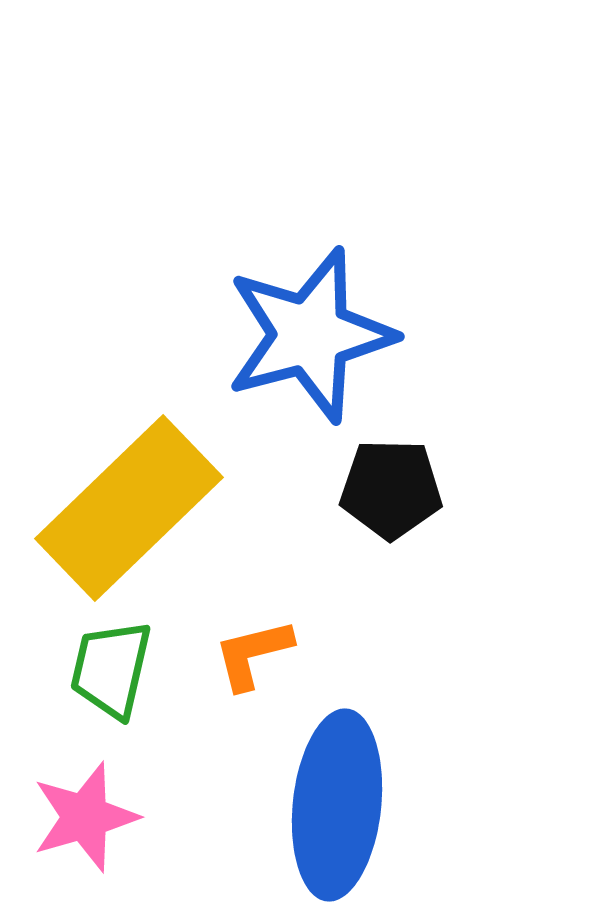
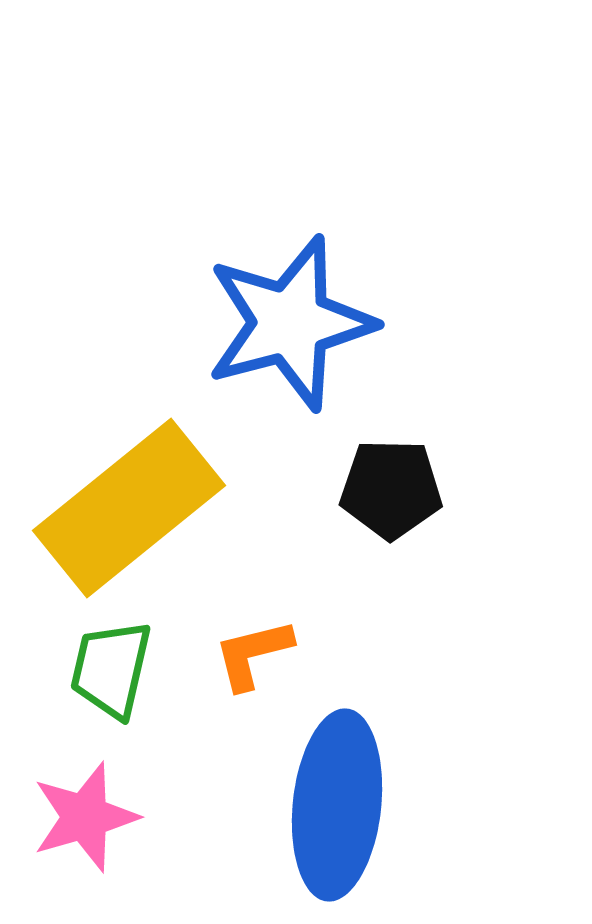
blue star: moved 20 px left, 12 px up
yellow rectangle: rotated 5 degrees clockwise
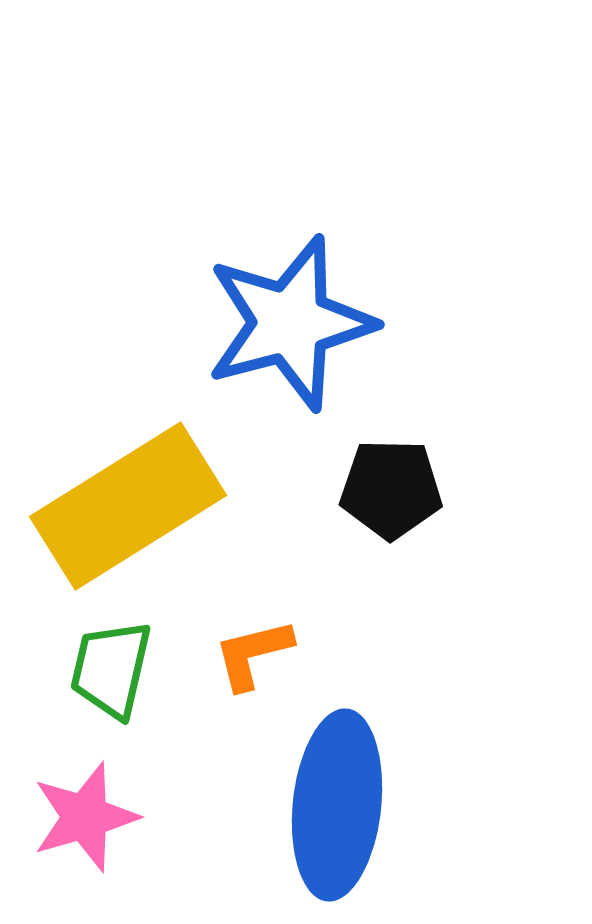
yellow rectangle: moved 1 px left, 2 px up; rotated 7 degrees clockwise
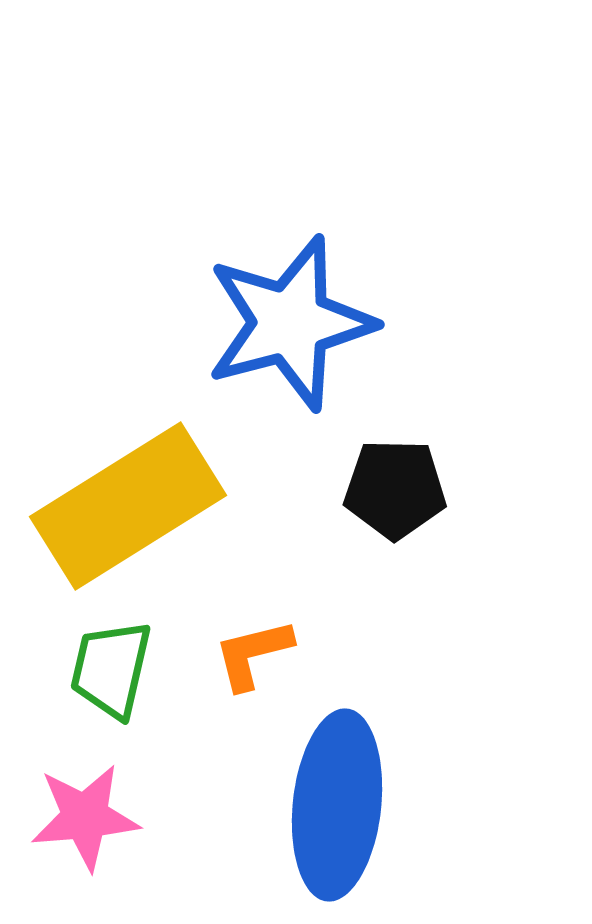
black pentagon: moved 4 px right
pink star: rotated 11 degrees clockwise
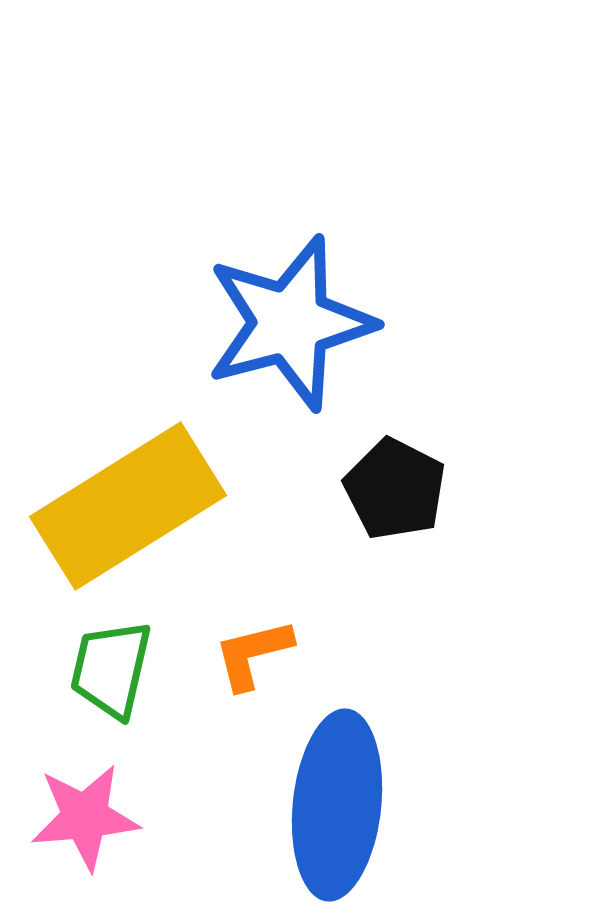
black pentagon: rotated 26 degrees clockwise
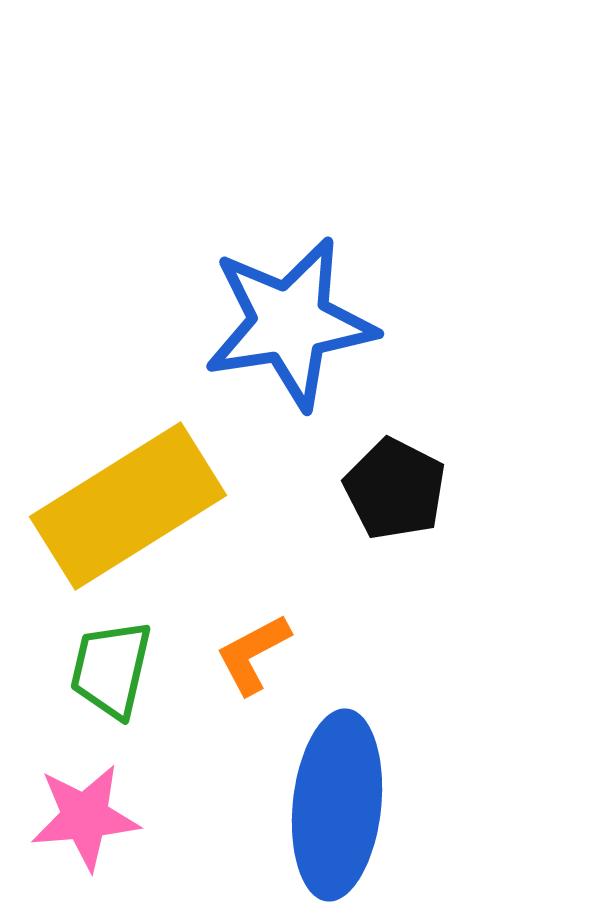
blue star: rotated 6 degrees clockwise
orange L-shape: rotated 14 degrees counterclockwise
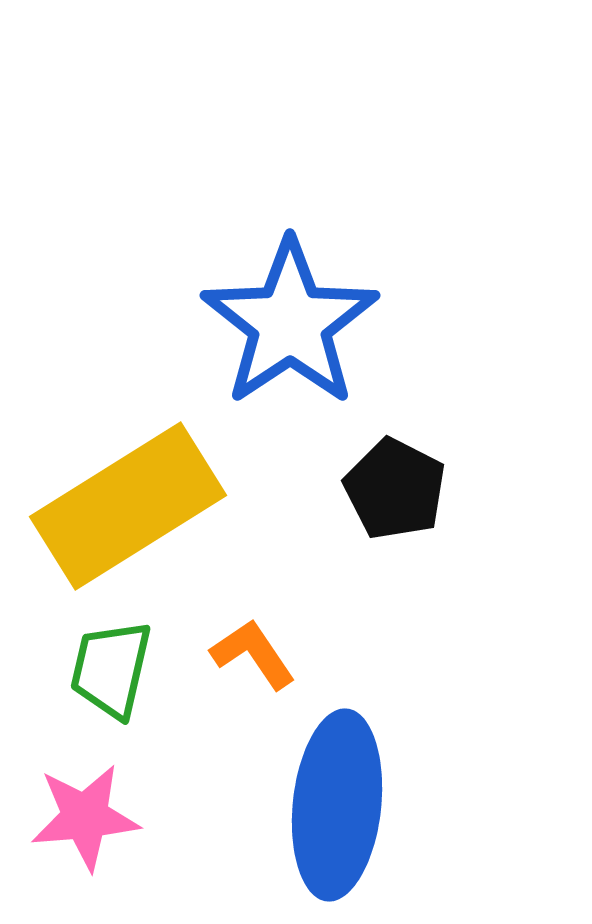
blue star: rotated 25 degrees counterclockwise
orange L-shape: rotated 84 degrees clockwise
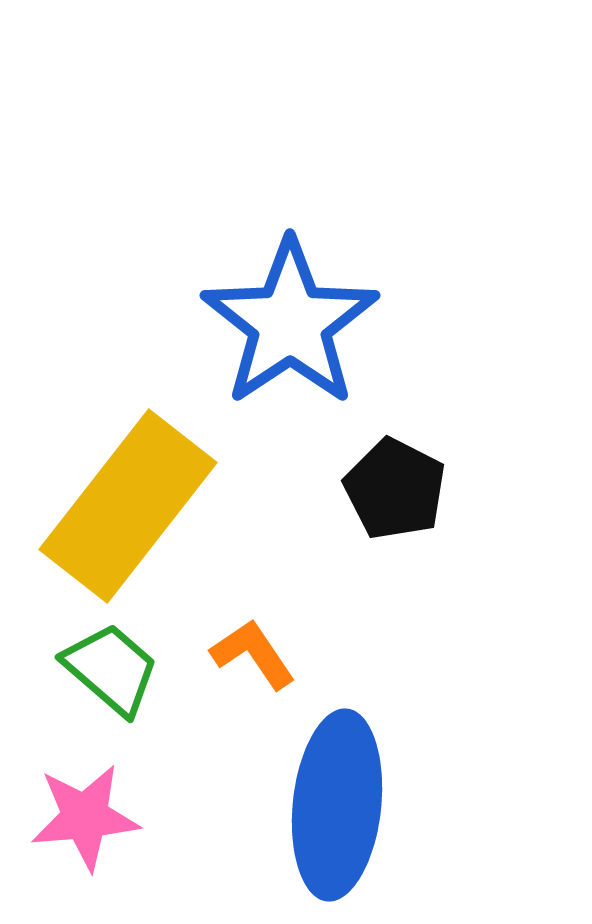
yellow rectangle: rotated 20 degrees counterclockwise
green trapezoid: rotated 118 degrees clockwise
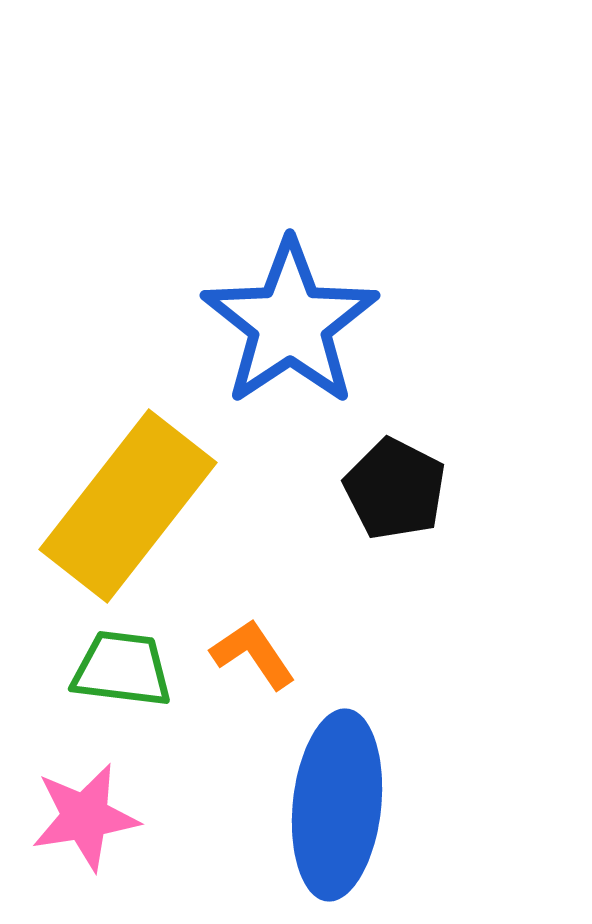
green trapezoid: moved 11 px right; rotated 34 degrees counterclockwise
pink star: rotated 4 degrees counterclockwise
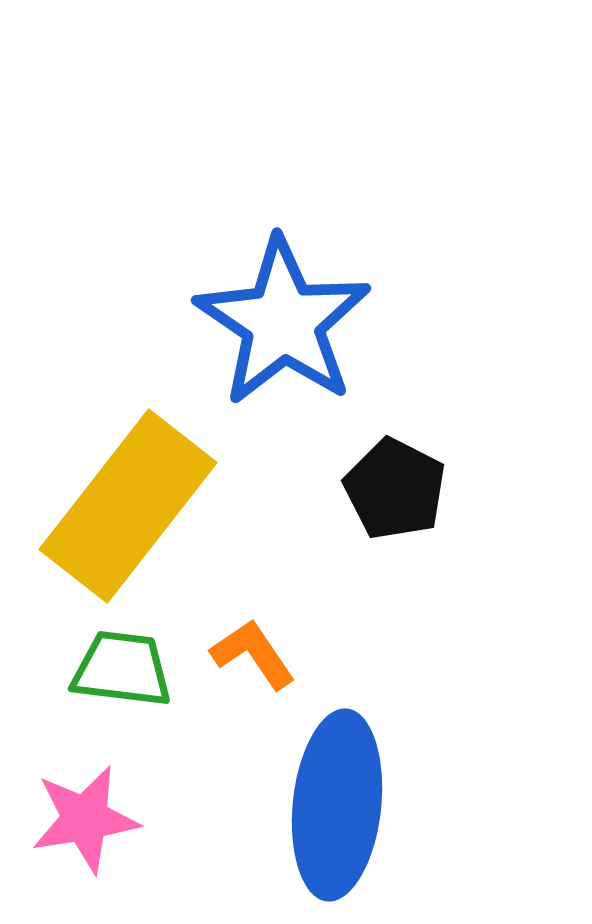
blue star: moved 7 px left, 1 px up; rotated 4 degrees counterclockwise
pink star: moved 2 px down
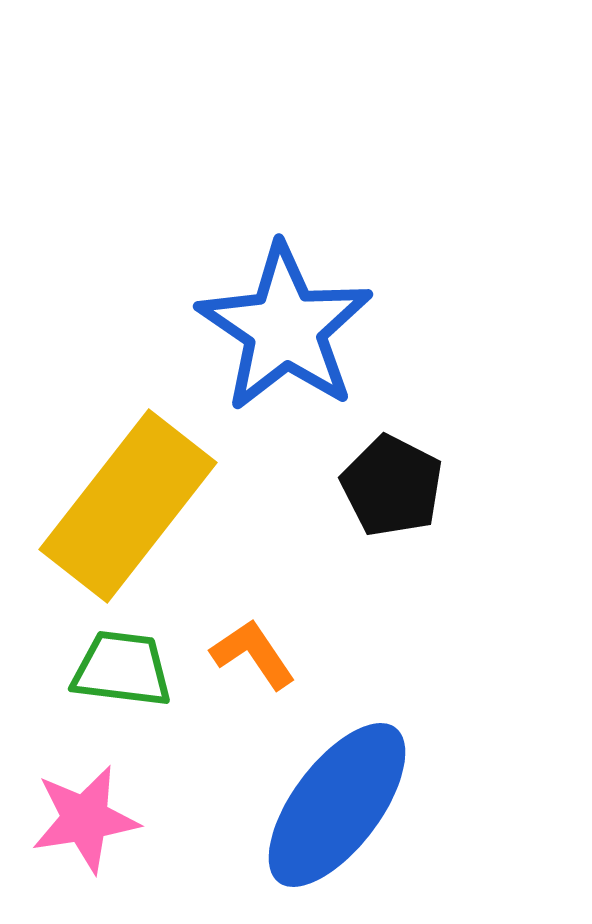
blue star: moved 2 px right, 6 px down
black pentagon: moved 3 px left, 3 px up
blue ellipse: rotated 31 degrees clockwise
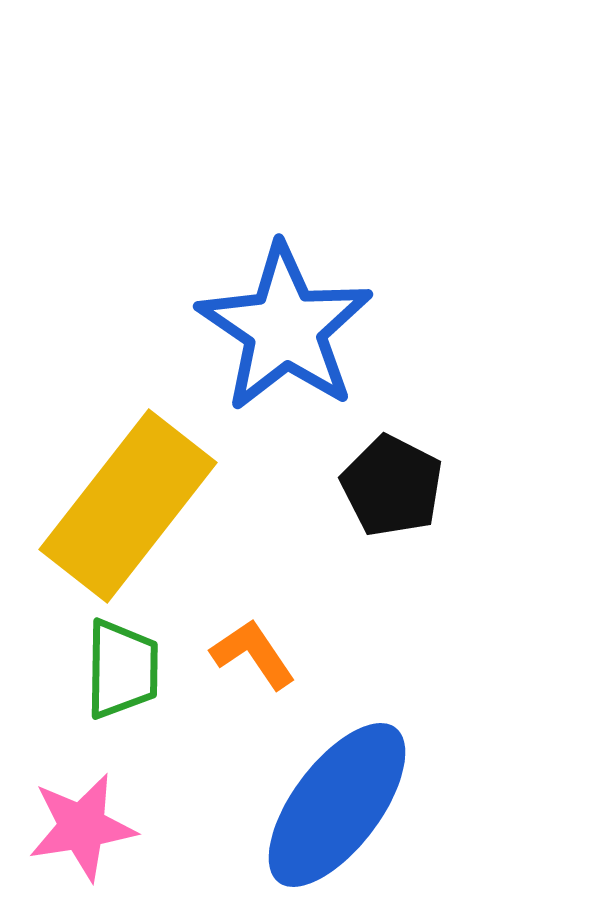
green trapezoid: rotated 84 degrees clockwise
pink star: moved 3 px left, 8 px down
